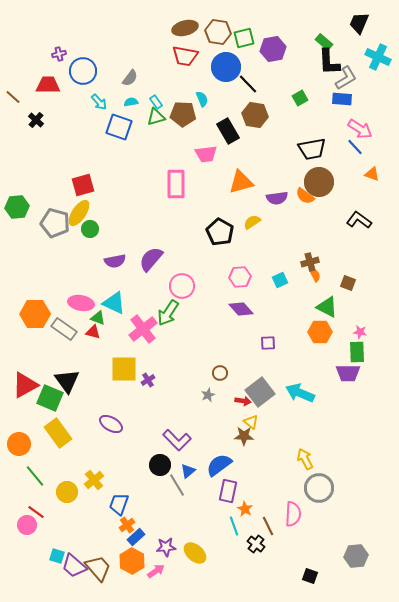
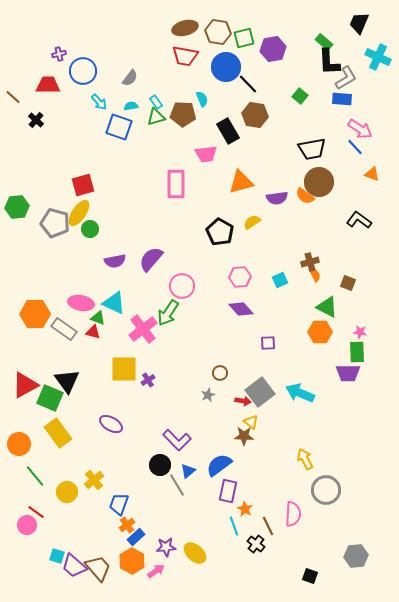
green square at (300, 98): moved 2 px up; rotated 21 degrees counterclockwise
cyan semicircle at (131, 102): moved 4 px down
gray circle at (319, 488): moved 7 px right, 2 px down
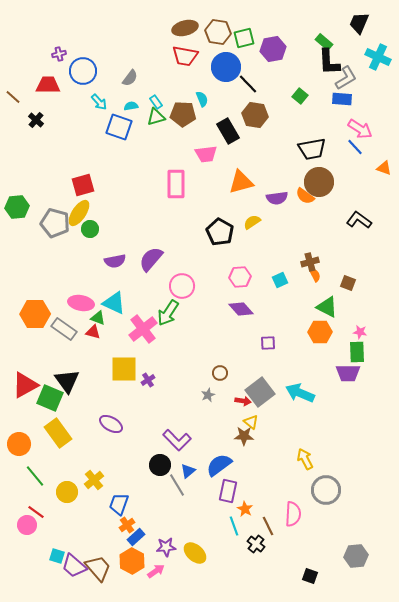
orange triangle at (372, 174): moved 12 px right, 6 px up
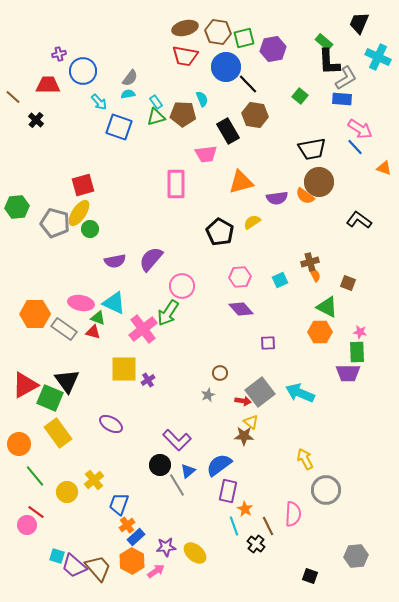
cyan semicircle at (131, 106): moved 3 px left, 12 px up
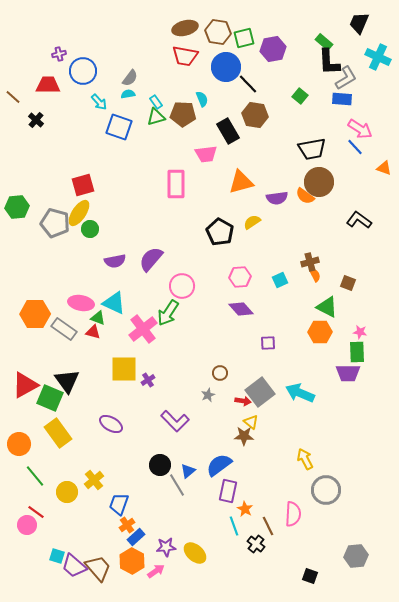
purple L-shape at (177, 440): moved 2 px left, 19 px up
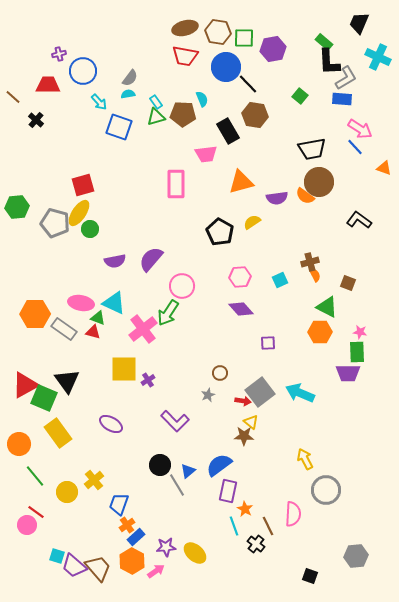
green square at (244, 38): rotated 15 degrees clockwise
green square at (50, 398): moved 6 px left
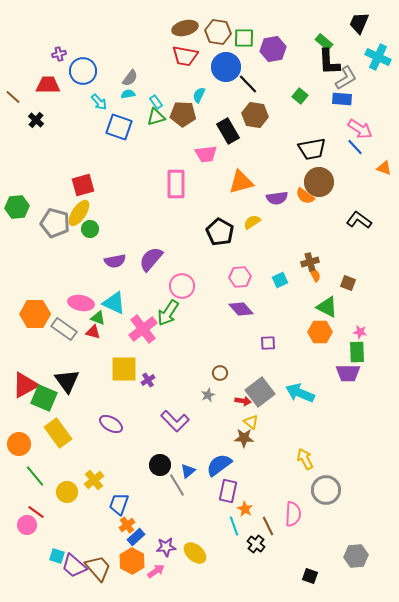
cyan semicircle at (202, 99): moved 3 px left, 4 px up; rotated 133 degrees counterclockwise
brown star at (244, 436): moved 2 px down
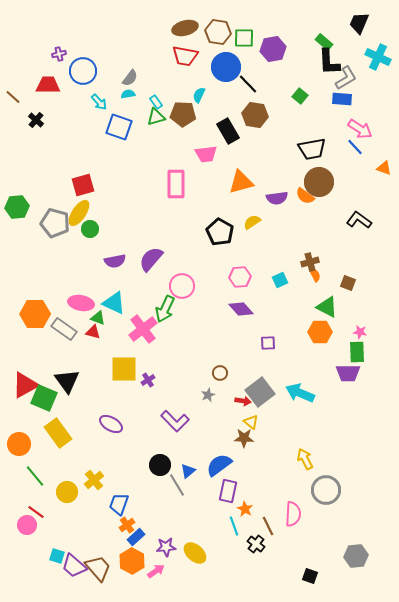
green arrow at (168, 313): moved 3 px left, 4 px up; rotated 8 degrees counterclockwise
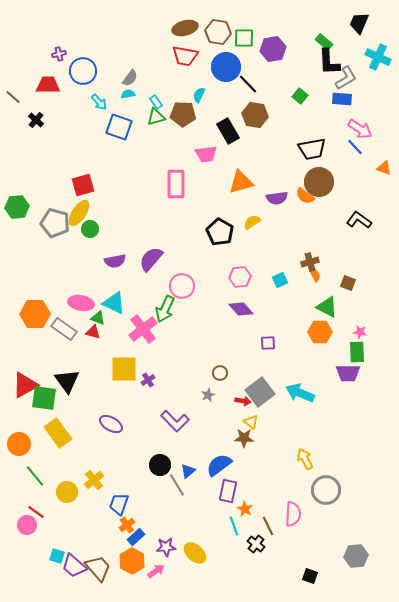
green square at (44, 398): rotated 16 degrees counterclockwise
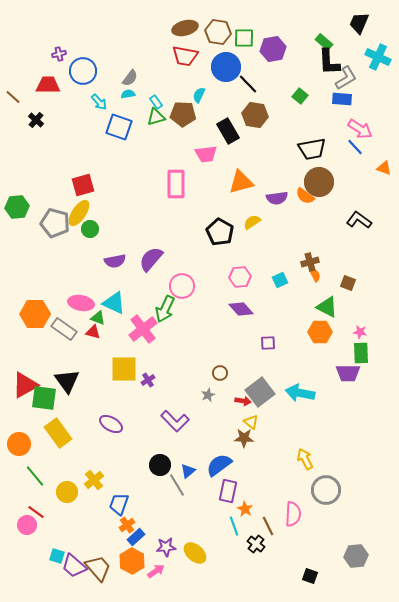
green rectangle at (357, 352): moved 4 px right, 1 px down
cyan arrow at (300, 393): rotated 12 degrees counterclockwise
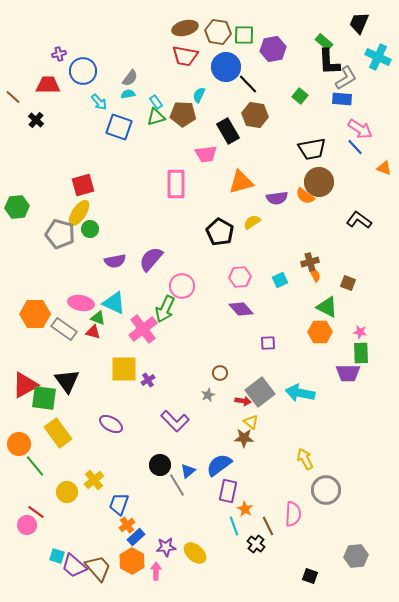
green square at (244, 38): moved 3 px up
gray pentagon at (55, 223): moved 5 px right, 11 px down
green line at (35, 476): moved 10 px up
pink arrow at (156, 571): rotated 54 degrees counterclockwise
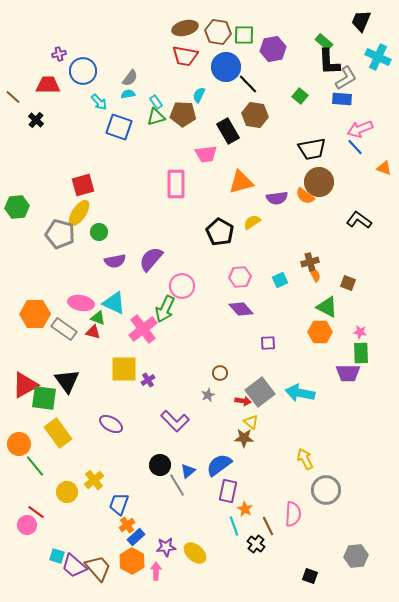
black trapezoid at (359, 23): moved 2 px right, 2 px up
pink arrow at (360, 129): rotated 125 degrees clockwise
green circle at (90, 229): moved 9 px right, 3 px down
